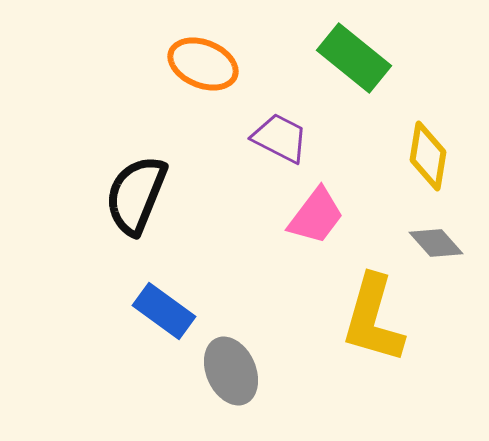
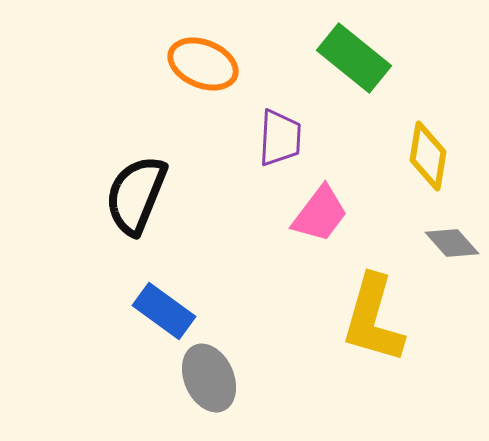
purple trapezoid: rotated 66 degrees clockwise
pink trapezoid: moved 4 px right, 2 px up
gray diamond: moved 16 px right
gray ellipse: moved 22 px left, 7 px down
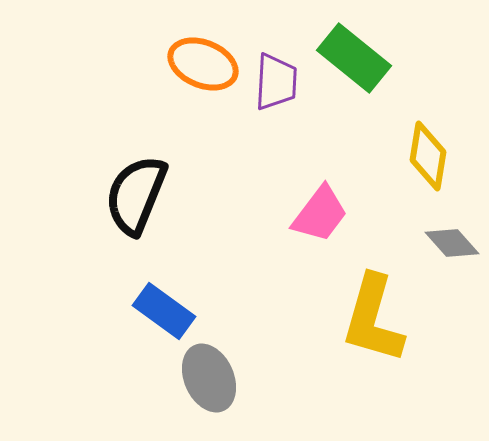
purple trapezoid: moved 4 px left, 56 px up
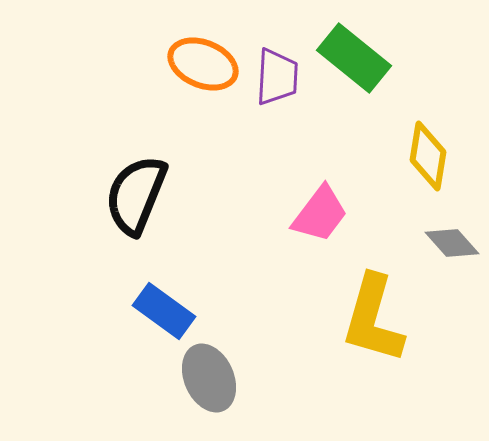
purple trapezoid: moved 1 px right, 5 px up
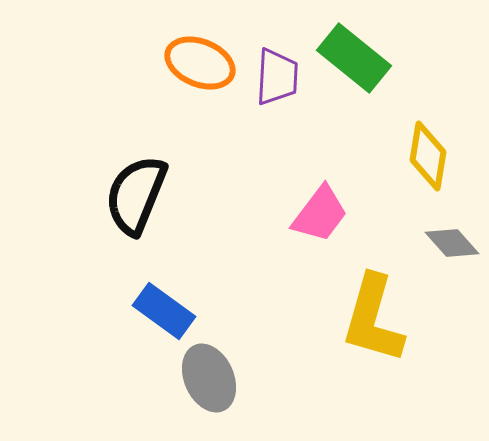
orange ellipse: moved 3 px left, 1 px up
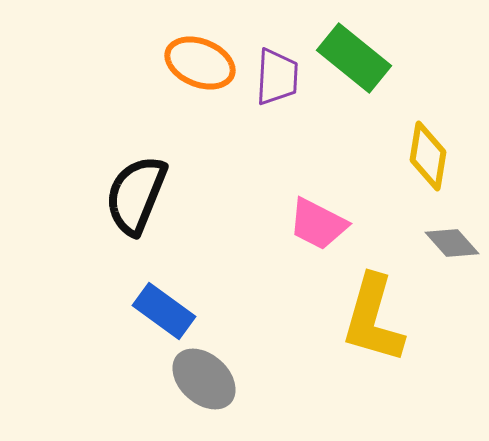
pink trapezoid: moved 2 px left, 10 px down; rotated 80 degrees clockwise
gray ellipse: moved 5 px left, 1 px down; rotated 24 degrees counterclockwise
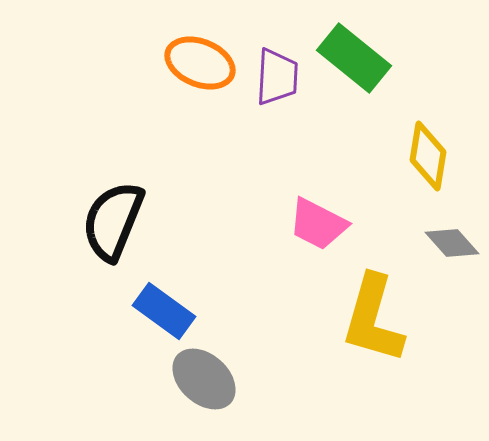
black semicircle: moved 23 px left, 26 px down
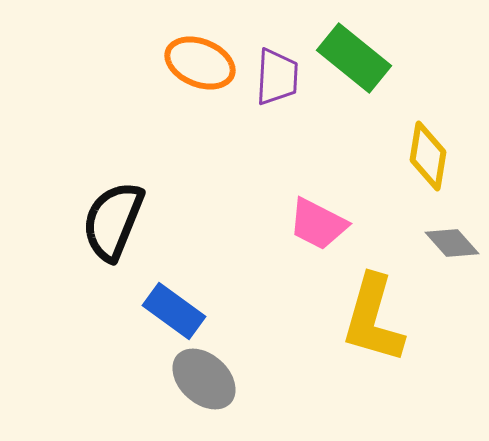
blue rectangle: moved 10 px right
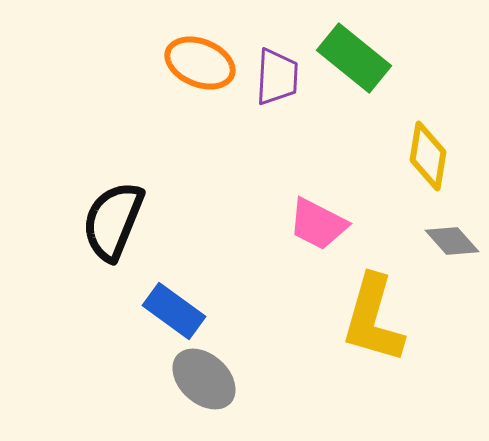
gray diamond: moved 2 px up
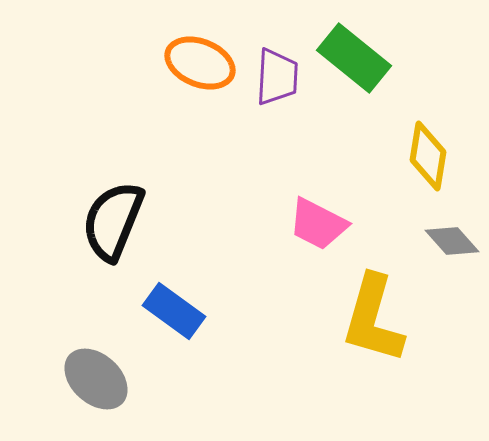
gray ellipse: moved 108 px left
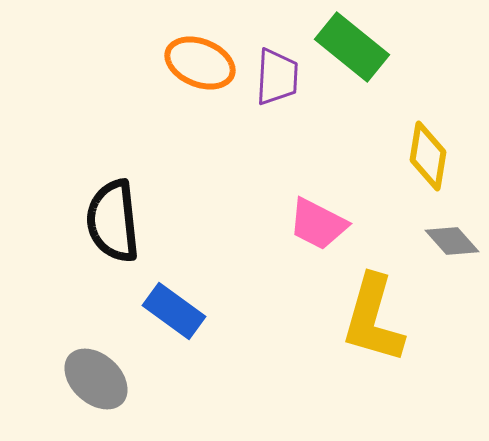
green rectangle: moved 2 px left, 11 px up
black semicircle: rotated 28 degrees counterclockwise
